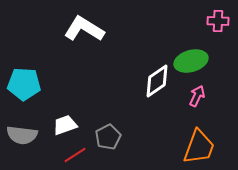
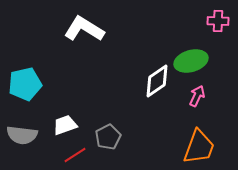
cyan pentagon: moved 1 px right; rotated 16 degrees counterclockwise
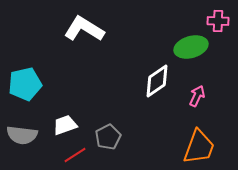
green ellipse: moved 14 px up
